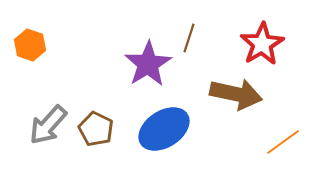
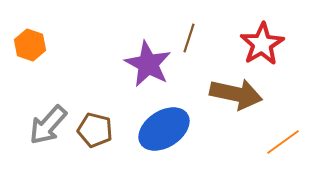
purple star: rotated 12 degrees counterclockwise
brown pentagon: moved 1 px left, 1 px down; rotated 12 degrees counterclockwise
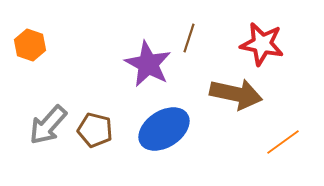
red star: rotated 30 degrees counterclockwise
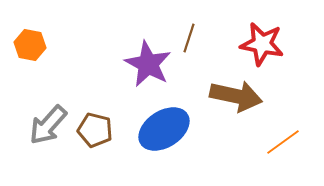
orange hexagon: rotated 8 degrees counterclockwise
brown arrow: moved 2 px down
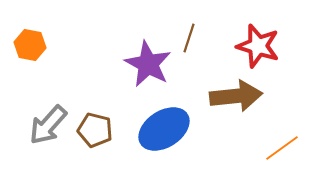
red star: moved 4 px left, 2 px down; rotated 6 degrees clockwise
brown arrow: rotated 18 degrees counterclockwise
orange line: moved 1 px left, 6 px down
